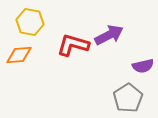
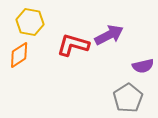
orange diamond: rotated 28 degrees counterclockwise
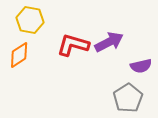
yellow hexagon: moved 2 px up
purple arrow: moved 7 px down
purple semicircle: moved 2 px left
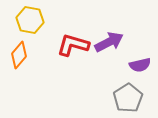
orange diamond: rotated 16 degrees counterclockwise
purple semicircle: moved 1 px left, 1 px up
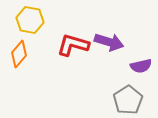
purple arrow: rotated 44 degrees clockwise
orange diamond: moved 1 px up
purple semicircle: moved 1 px right, 1 px down
gray pentagon: moved 2 px down
